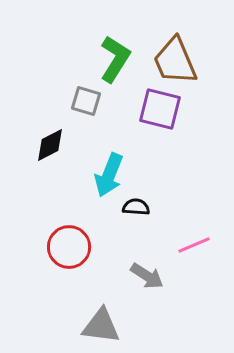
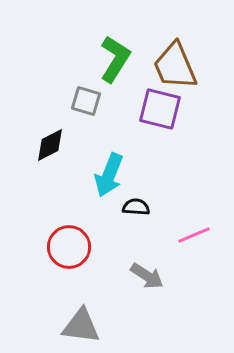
brown trapezoid: moved 5 px down
pink line: moved 10 px up
gray triangle: moved 20 px left
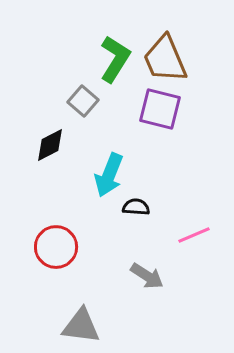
brown trapezoid: moved 10 px left, 7 px up
gray square: moved 3 px left; rotated 24 degrees clockwise
red circle: moved 13 px left
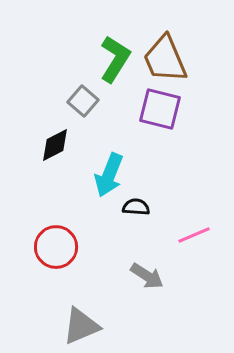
black diamond: moved 5 px right
gray triangle: rotated 30 degrees counterclockwise
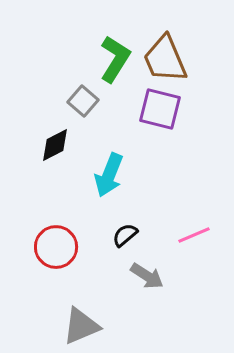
black semicircle: moved 11 px left, 28 px down; rotated 44 degrees counterclockwise
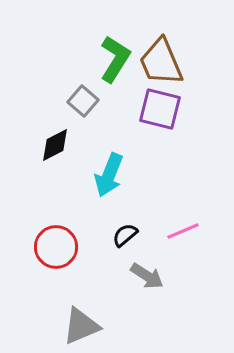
brown trapezoid: moved 4 px left, 3 px down
pink line: moved 11 px left, 4 px up
